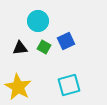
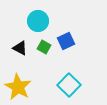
black triangle: rotated 35 degrees clockwise
cyan square: rotated 30 degrees counterclockwise
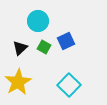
black triangle: rotated 49 degrees clockwise
yellow star: moved 5 px up; rotated 12 degrees clockwise
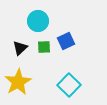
green square: rotated 32 degrees counterclockwise
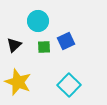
black triangle: moved 6 px left, 3 px up
yellow star: rotated 20 degrees counterclockwise
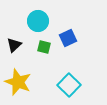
blue square: moved 2 px right, 3 px up
green square: rotated 16 degrees clockwise
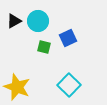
black triangle: moved 24 px up; rotated 14 degrees clockwise
yellow star: moved 1 px left, 5 px down
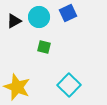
cyan circle: moved 1 px right, 4 px up
blue square: moved 25 px up
